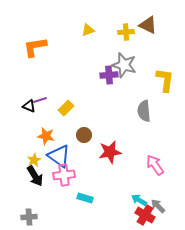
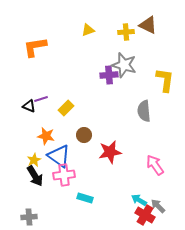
purple line: moved 1 px right, 1 px up
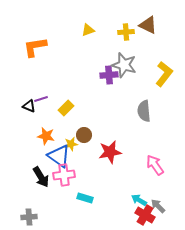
yellow L-shape: moved 1 px left, 6 px up; rotated 30 degrees clockwise
yellow star: moved 37 px right, 16 px up; rotated 16 degrees clockwise
black arrow: moved 6 px right, 1 px down
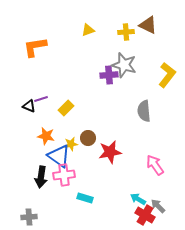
yellow L-shape: moved 3 px right, 1 px down
brown circle: moved 4 px right, 3 px down
black arrow: rotated 40 degrees clockwise
cyan arrow: moved 1 px left, 1 px up
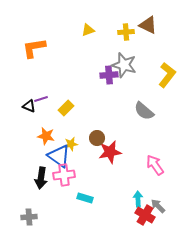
orange L-shape: moved 1 px left, 1 px down
gray semicircle: rotated 45 degrees counterclockwise
brown circle: moved 9 px right
black arrow: moved 1 px down
cyan arrow: rotated 56 degrees clockwise
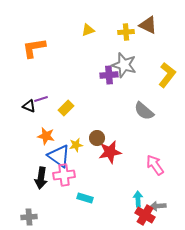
yellow star: moved 5 px right, 1 px down
gray arrow: rotated 49 degrees counterclockwise
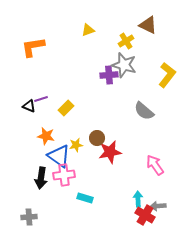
yellow cross: moved 9 px down; rotated 28 degrees counterclockwise
orange L-shape: moved 1 px left, 1 px up
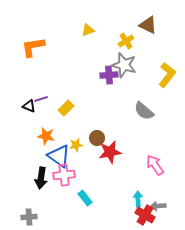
cyan rectangle: rotated 35 degrees clockwise
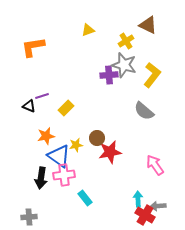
yellow L-shape: moved 15 px left
purple line: moved 1 px right, 3 px up
orange star: rotated 24 degrees counterclockwise
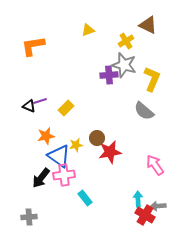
orange L-shape: moved 1 px up
yellow L-shape: moved 4 px down; rotated 15 degrees counterclockwise
purple line: moved 2 px left, 5 px down
black arrow: rotated 30 degrees clockwise
